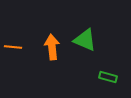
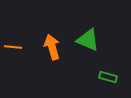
green triangle: moved 3 px right
orange arrow: rotated 10 degrees counterclockwise
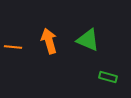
orange arrow: moved 3 px left, 6 px up
